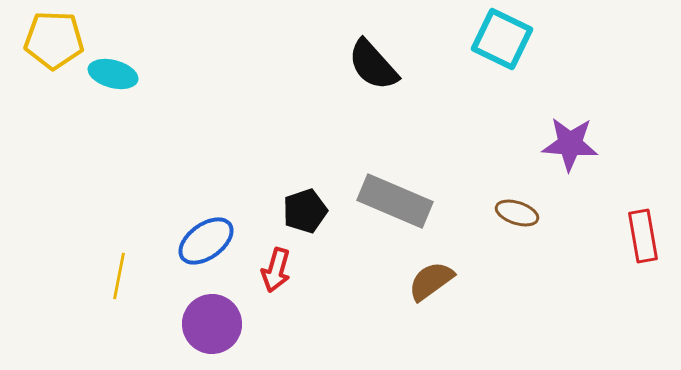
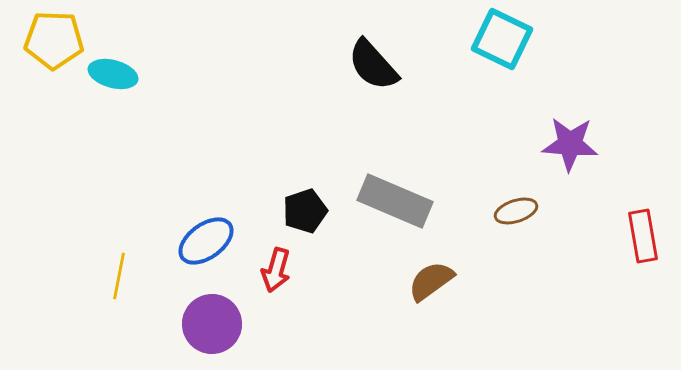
brown ellipse: moved 1 px left, 2 px up; rotated 36 degrees counterclockwise
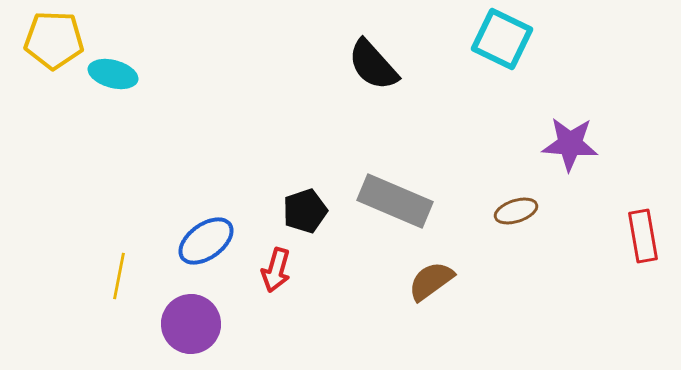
purple circle: moved 21 px left
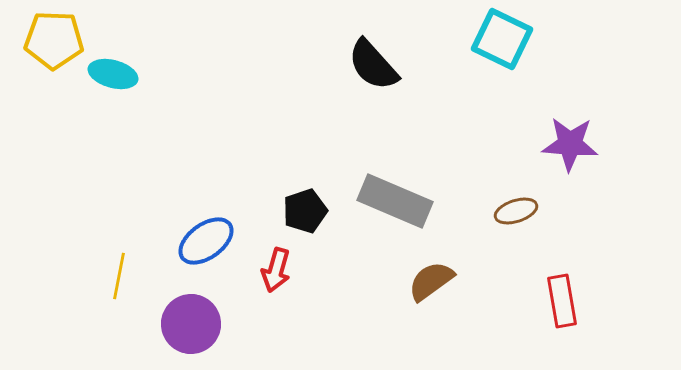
red rectangle: moved 81 px left, 65 px down
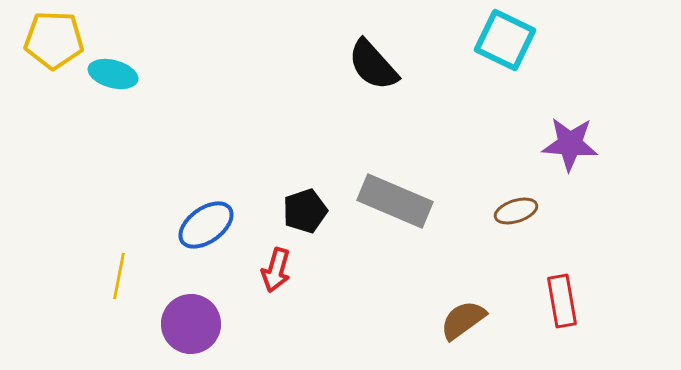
cyan square: moved 3 px right, 1 px down
blue ellipse: moved 16 px up
brown semicircle: moved 32 px right, 39 px down
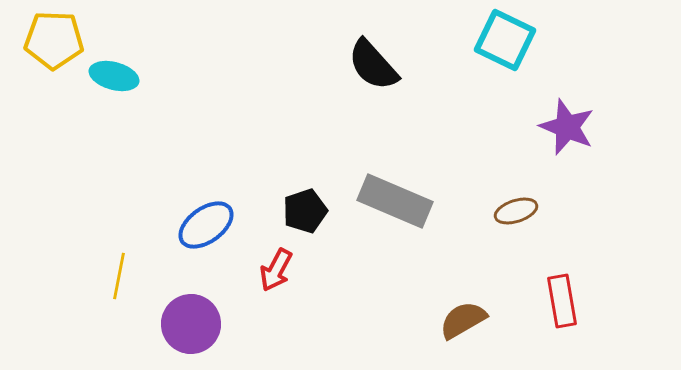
cyan ellipse: moved 1 px right, 2 px down
purple star: moved 3 px left, 17 px up; rotated 18 degrees clockwise
red arrow: rotated 12 degrees clockwise
brown semicircle: rotated 6 degrees clockwise
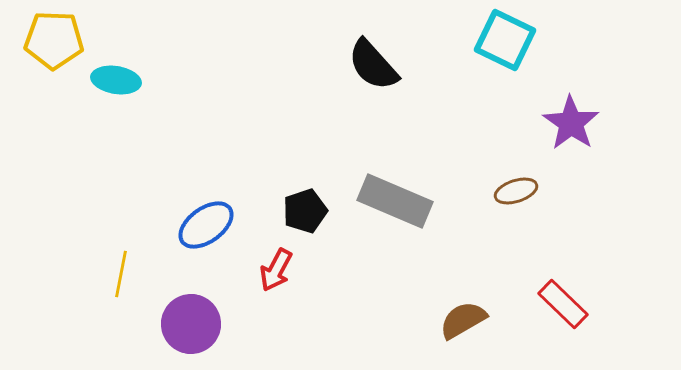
cyan ellipse: moved 2 px right, 4 px down; rotated 6 degrees counterclockwise
purple star: moved 4 px right, 4 px up; rotated 12 degrees clockwise
brown ellipse: moved 20 px up
yellow line: moved 2 px right, 2 px up
red rectangle: moved 1 px right, 3 px down; rotated 36 degrees counterclockwise
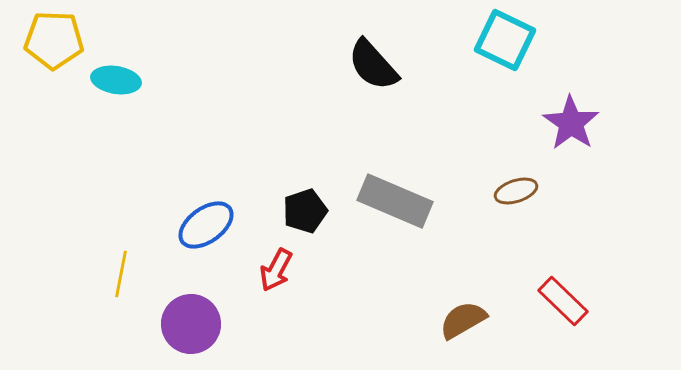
red rectangle: moved 3 px up
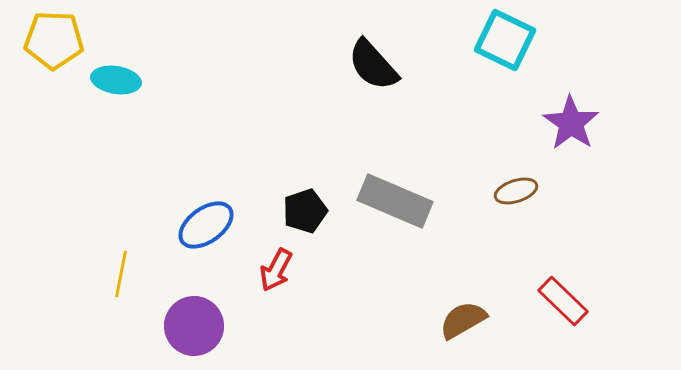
purple circle: moved 3 px right, 2 px down
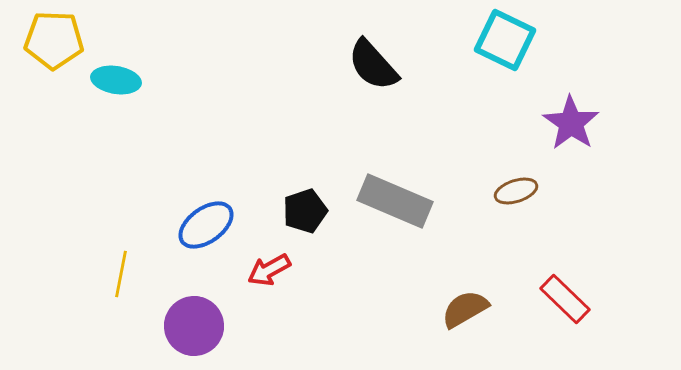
red arrow: moved 7 px left; rotated 33 degrees clockwise
red rectangle: moved 2 px right, 2 px up
brown semicircle: moved 2 px right, 11 px up
